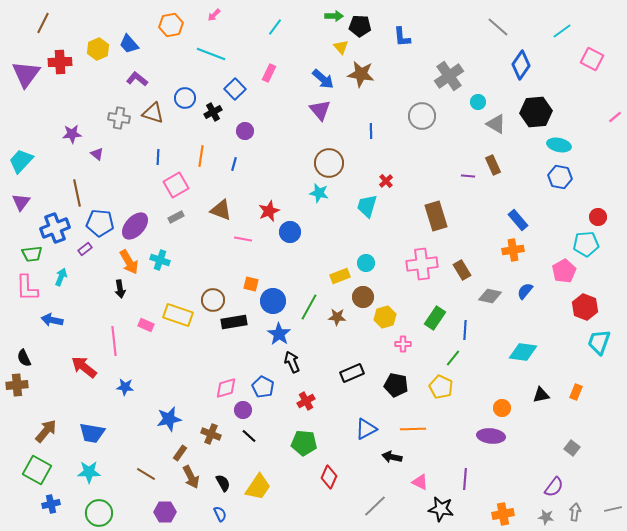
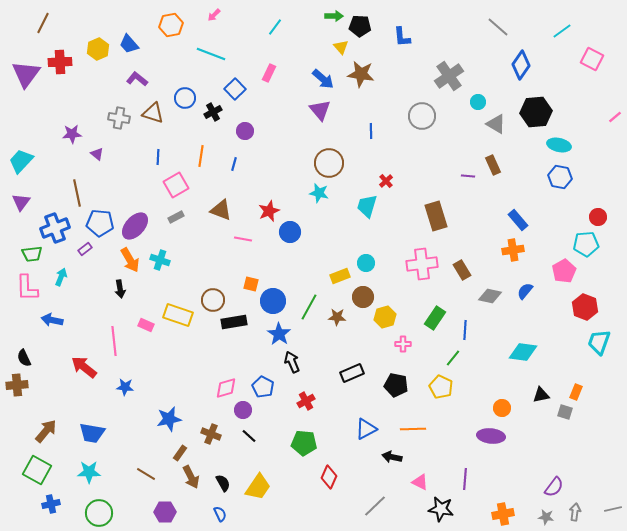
orange arrow at (129, 262): moved 1 px right, 2 px up
gray square at (572, 448): moved 7 px left, 36 px up; rotated 21 degrees counterclockwise
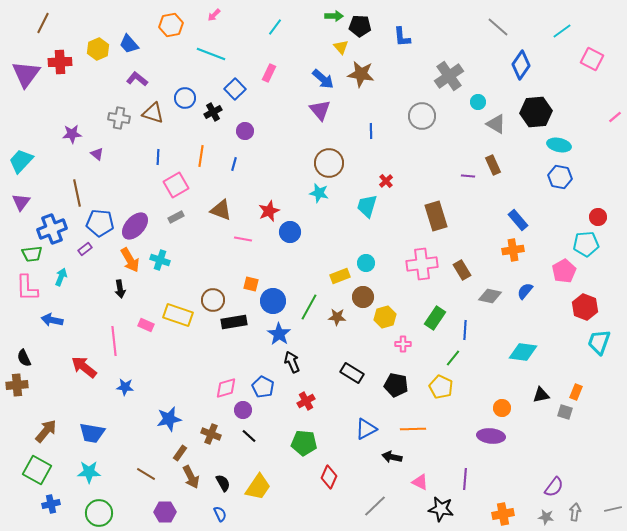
blue cross at (55, 228): moved 3 px left, 1 px down
black rectangle at (352, 373): rotated 55 degrees clockwise
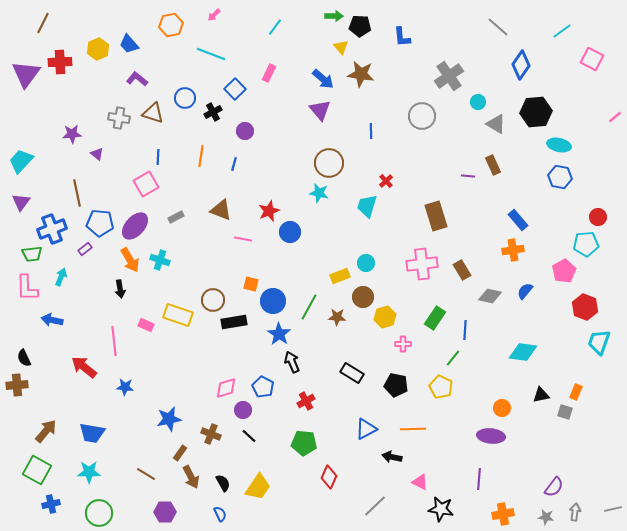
pink square at (176, 185): moved 30 px left, 1 px up
purple line at (465, 479): moved 14 px right
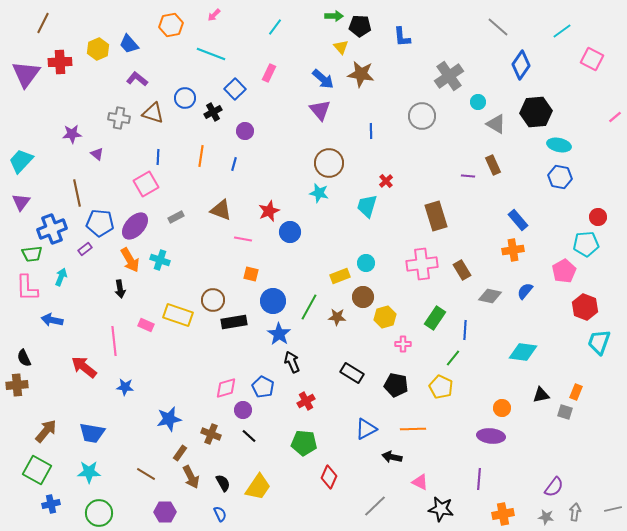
orange square at (251, 284): moved 10 px up
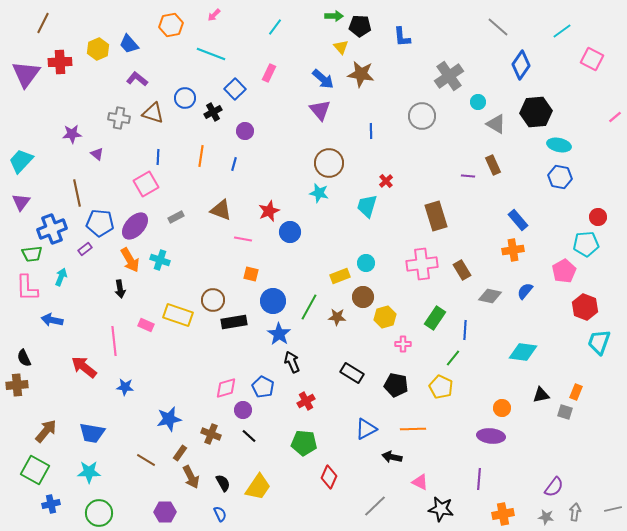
green square at (37, 470): moved 2 px left
brown line at (146, 474): moved 14 px up
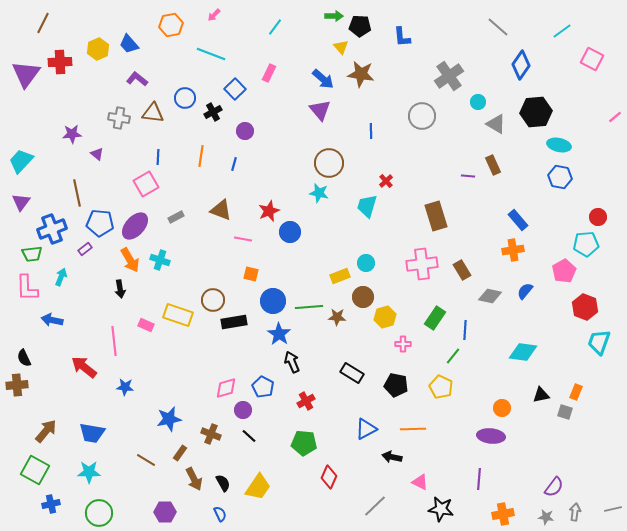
brown triangle at (153, 113): rotated 10 degrees counterclockwise
green line at (309, 307): rotated 56 degrees clockwise
green line at (453, 358): moved 2 px up
brown arrow at (191, 477): moved 3 px right, 2 px down
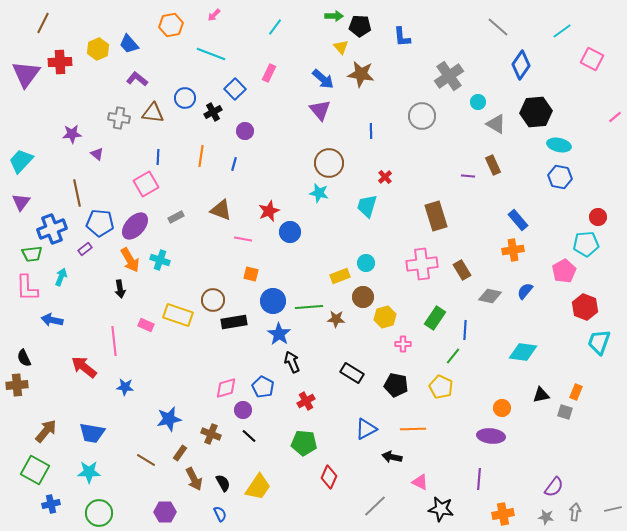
red cross at (386, 181): moved 1 px left, 4 px up
brown star at (337, 317): moved 1 px left, 2 px down
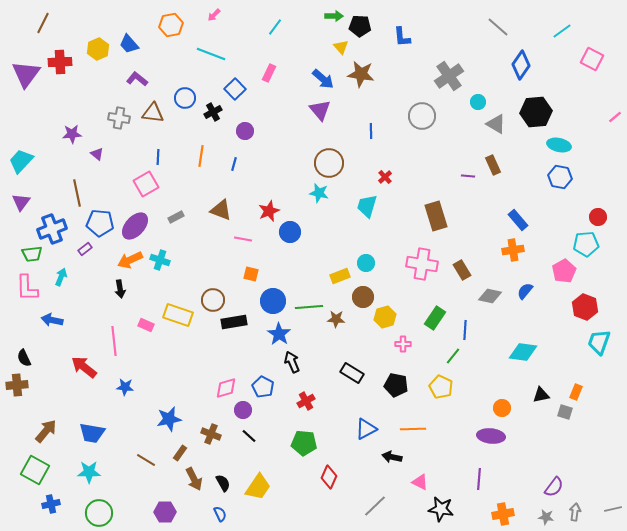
orange arrow at (130, 260): rotated 95 degrees clockwise
pink cross at (422, 264): rotated 16 degrees clockwise
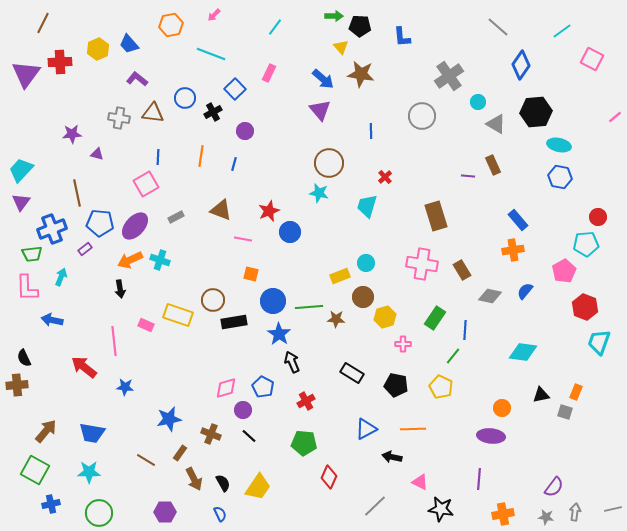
purple triangle at (97, 154): rotated 24 degrees counterclockwise
cyan trapezoid at (21, 161): moved 9 px down
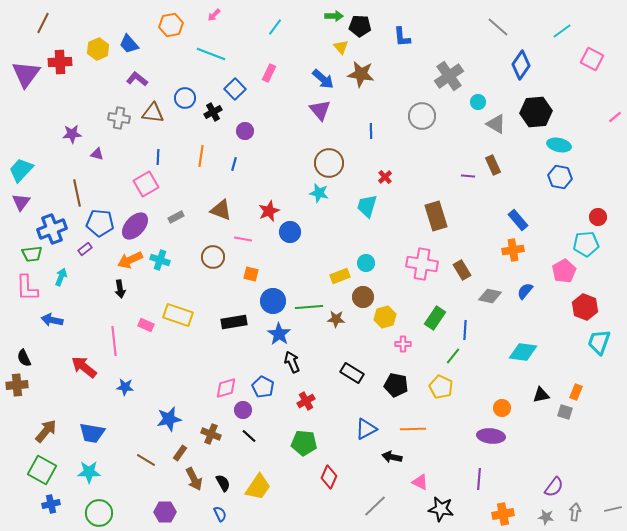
brown circle at (213, 300): moved 43 px up
green square at (35, 470): moved 7 px right
